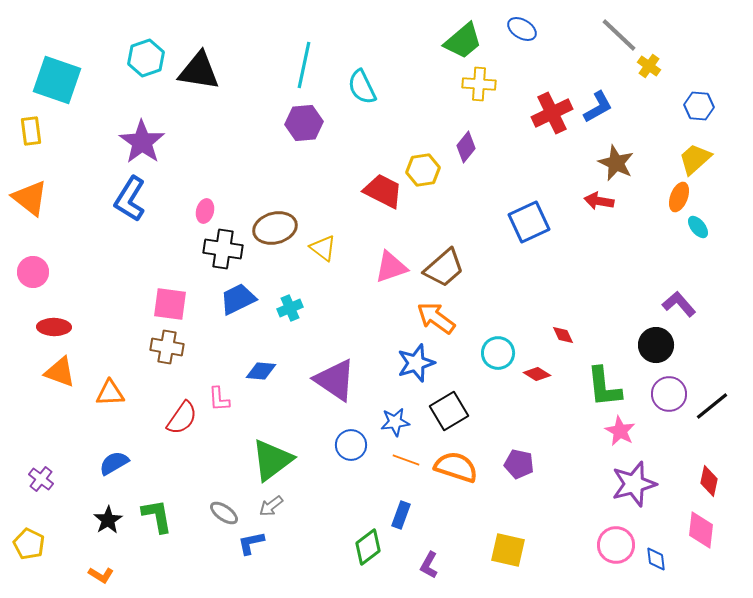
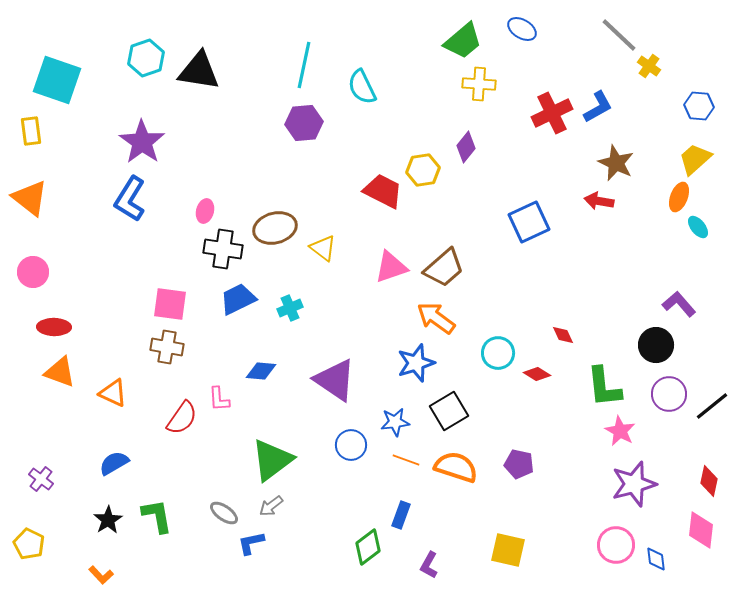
orange triangle at (110, 393): moved 3 px right; rotated 28 degrees clockwise
orange L-shape at (101, 575): rotated 15 degrees clockwise
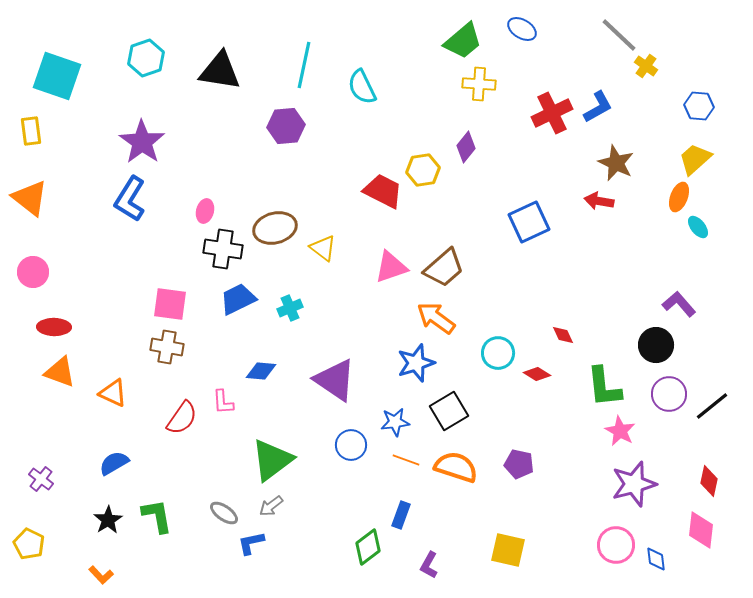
yellow cross at (649, 66): moved 3 px left
black triangle at (199, 71): moved 21 px right
cyan square at (57, 80): moved 4 px up
purple hexagon at (304, 123): moved 18 px left, 3 px down
pink L-shape at (219, 399): moved 4 px right, 3 px down
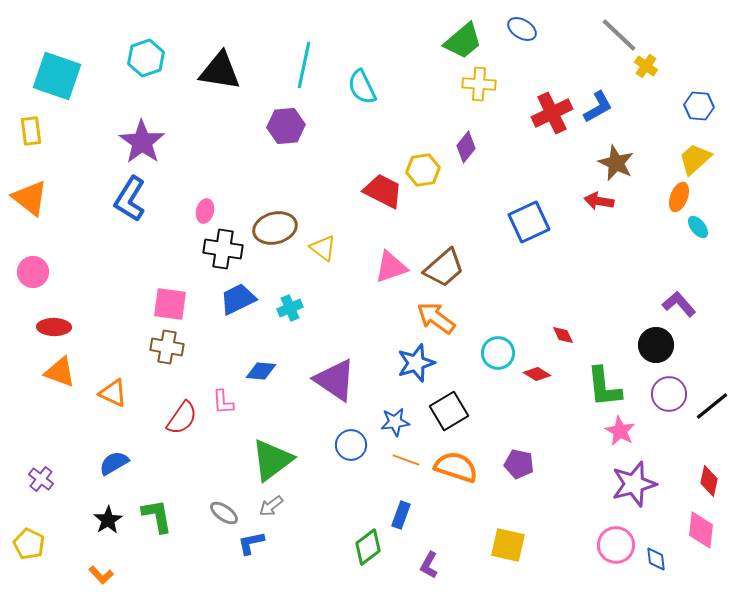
yellow square at (508, 550): moved 5 px up
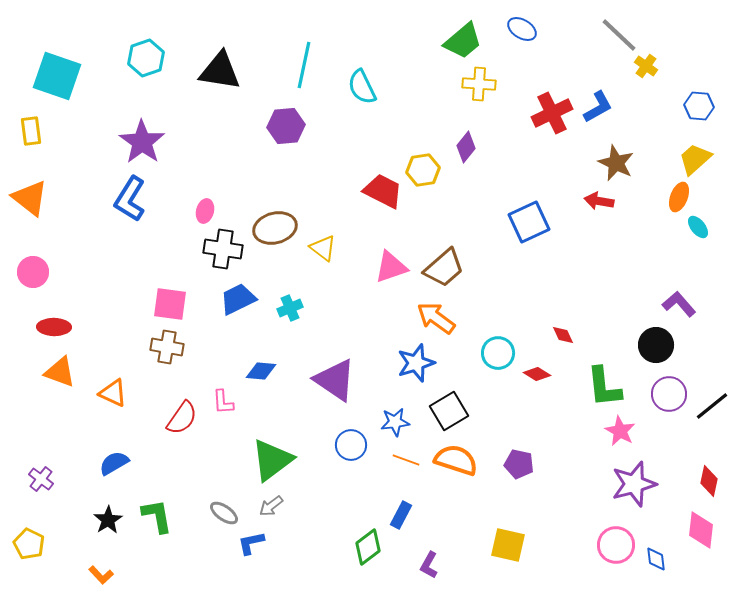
orange semicircle at (456, 467): moved 7 px up
blue rectangle at (401, 515): rotated 8 degrees clockwise
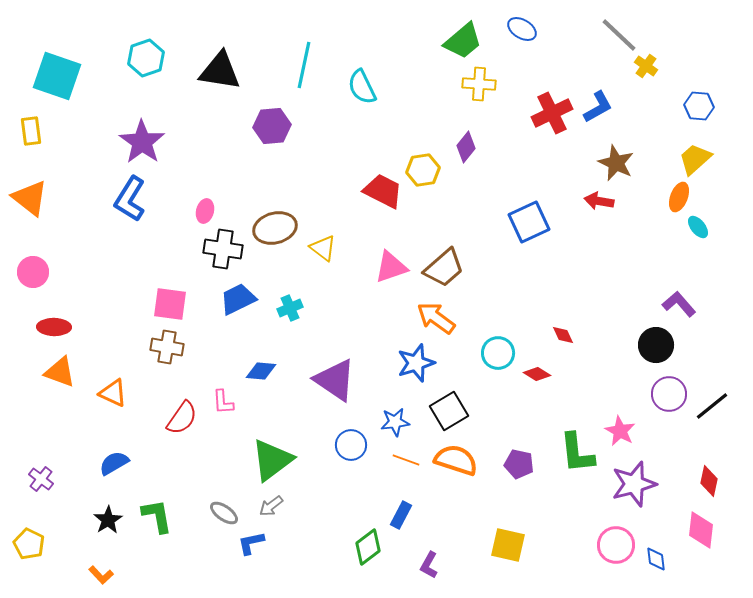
purple hexagon at (286, 126): moved 14 px left
green L-shape at (604, 387): moved 27 px left, 66 px down
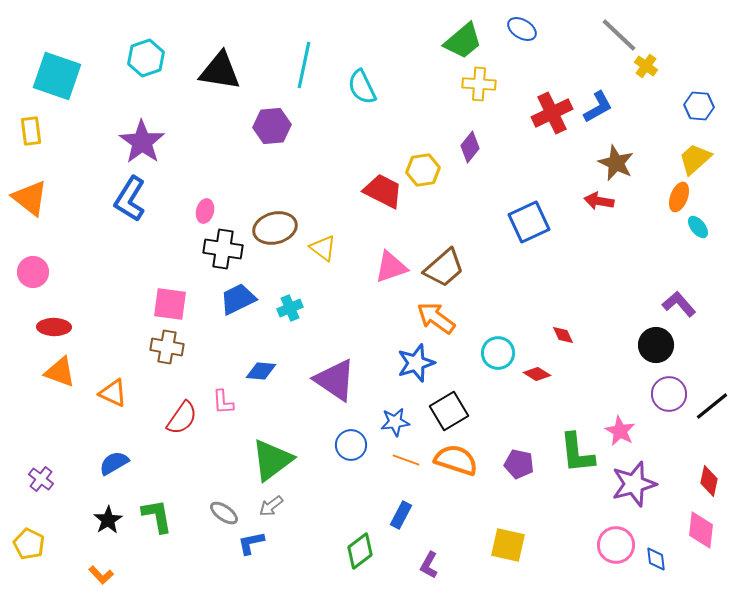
purple diamond at (466, 147): moved 4 px right
green diamond at (368, 547): moved 8 px left, 4 px down
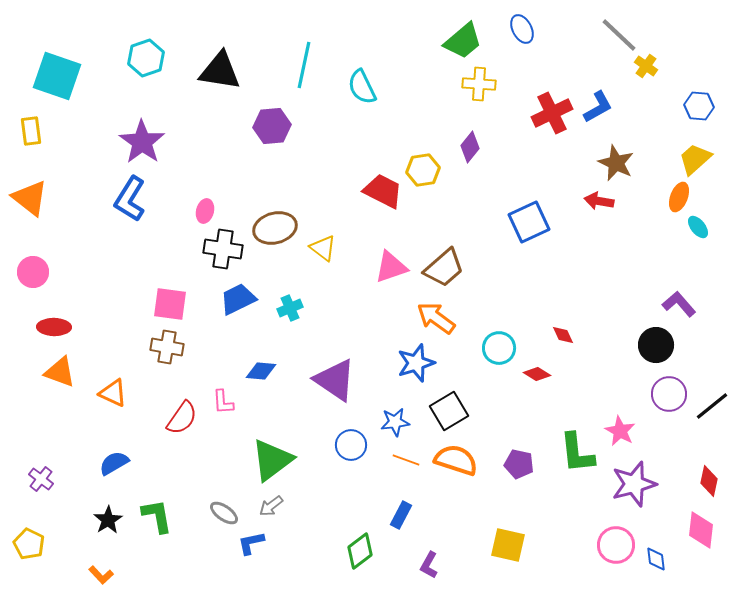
blue ellipse at (522, 29): rotated 32 degrees clockwise
cyan circle at (498, 353): moved 1 px right, 5 px up
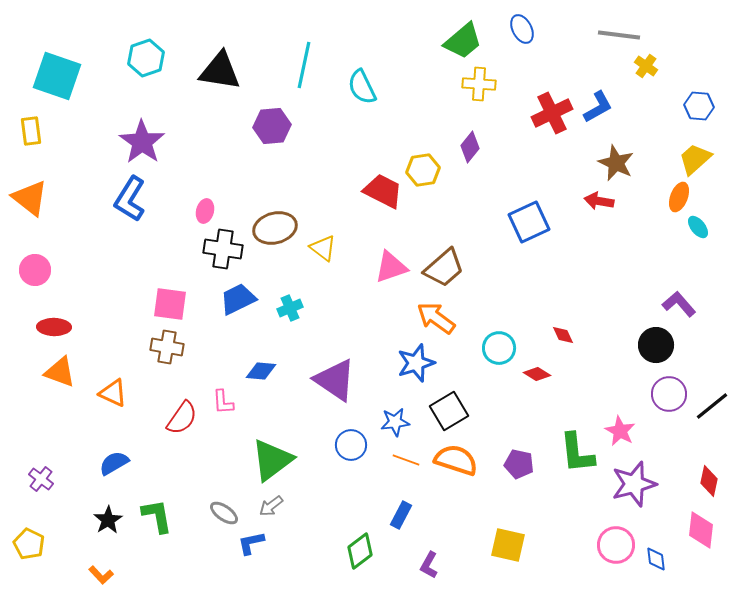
gray line at (619, 35): rotated 36 degrees counterclockwise
pink circle at (33, 272): moved 2 px right, 2 px up
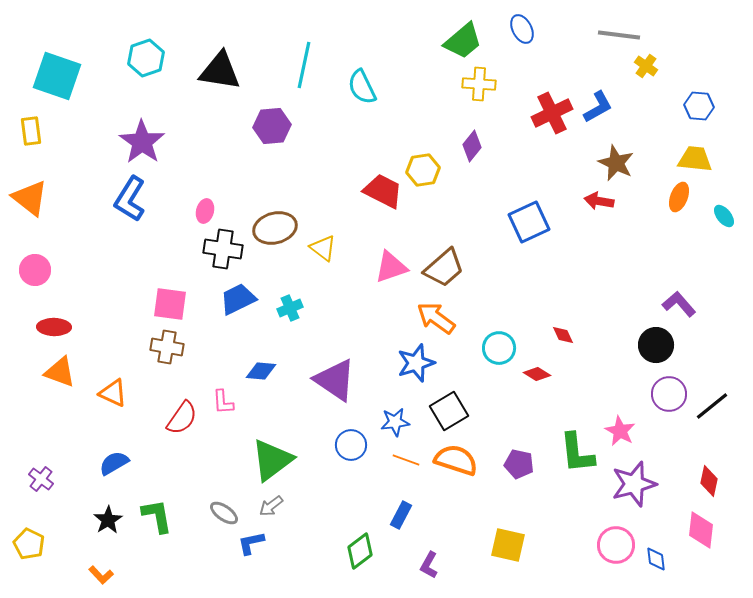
purple diamond at (470, 147): moved 2 px right, 1 px up
yellow trapezoid at (695, 159): rotated 48 degrees clockwise
cyan ellipse at (698, 227): moved 26 px right, 11 px up
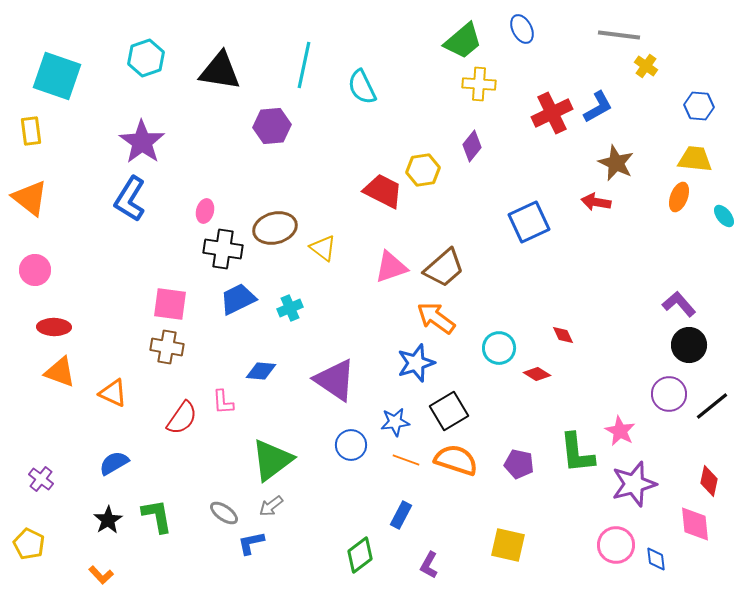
red arrow at (599, 201): moved 3 px left, 1 px down
black circle at (656, 345): moved 33 px right
pink diamond at (701, 530): moved 6 px left, 6 px up; rotated 12 degrees counterclockwise
green diamond at (360, 551): moved 4 px down
